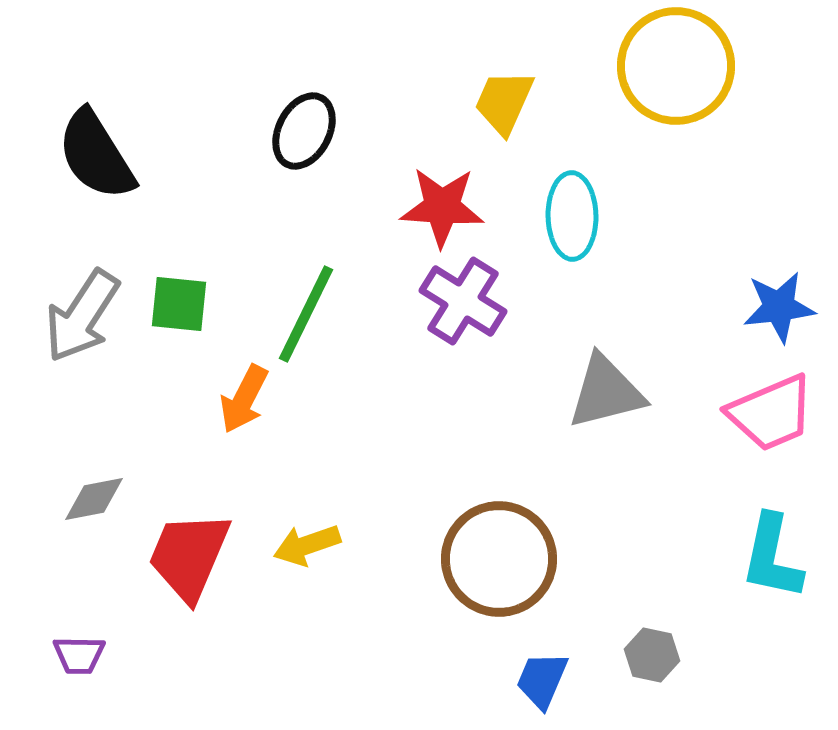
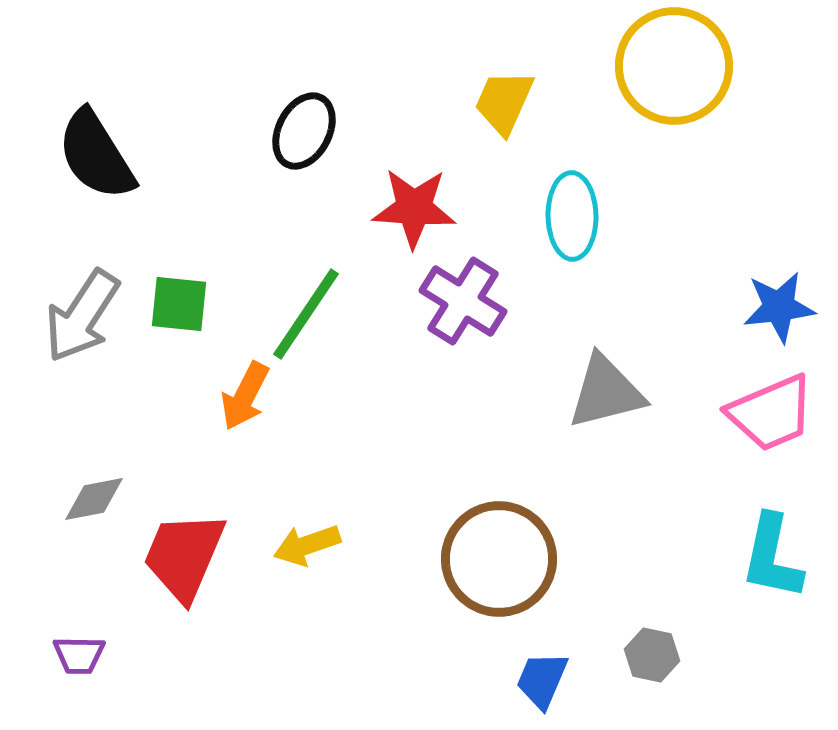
yellow circle: moved 2 px left
red star: moved 28 px left, 1 px down
green line: rotated 8 degrees clockwise
orange arrow: moved 1 px right, 3 px up
red trapezoid: moved 5 px left
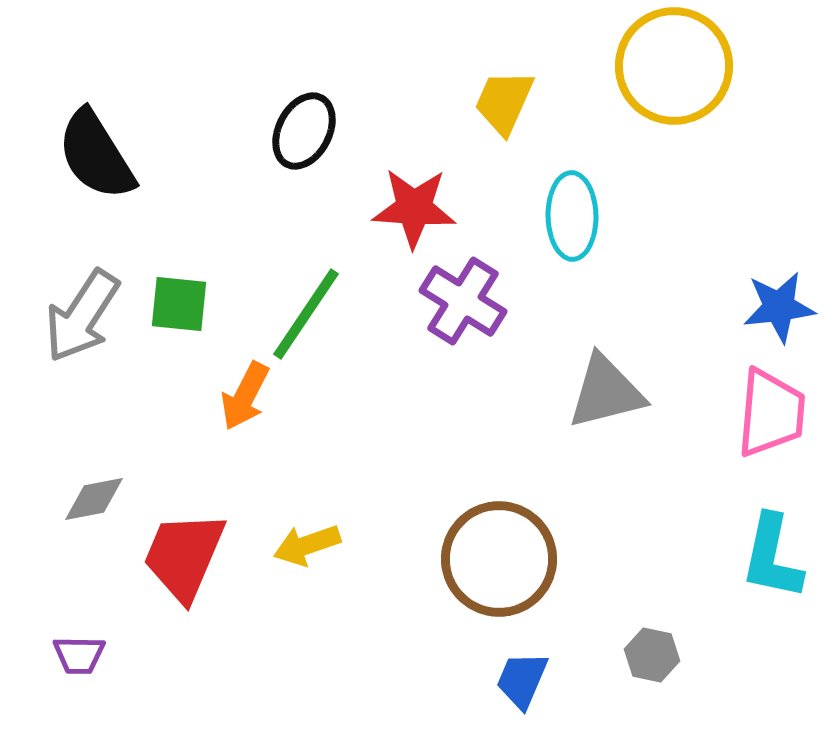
pink trapezoid: rotated 62 degrees counterclockwise
blue trapezoid: moved 20 px left
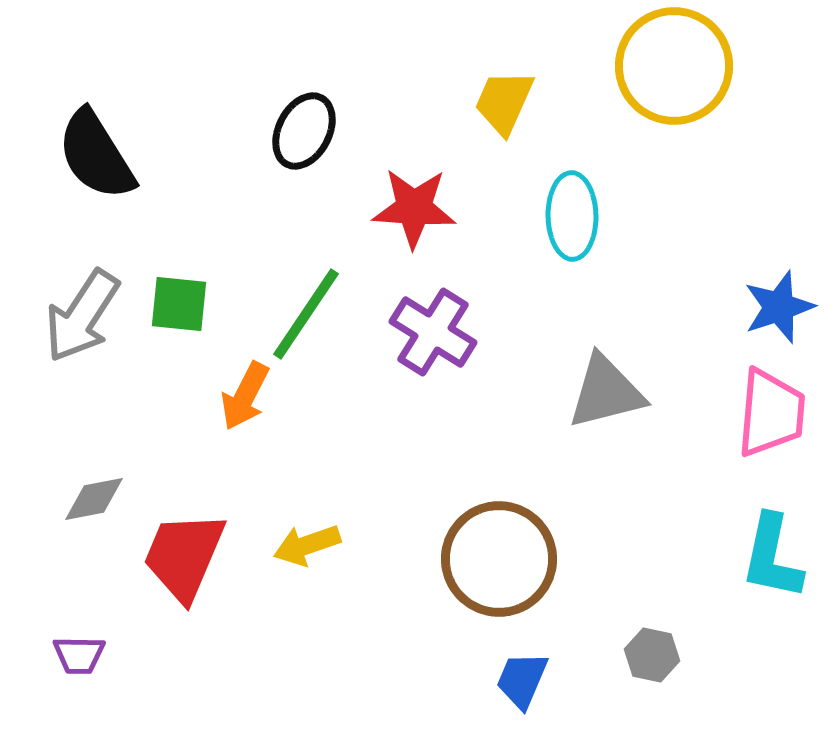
purple cross: moved 30 px left, 31 px down
blue star: rotated 12 degrees counterclockwise
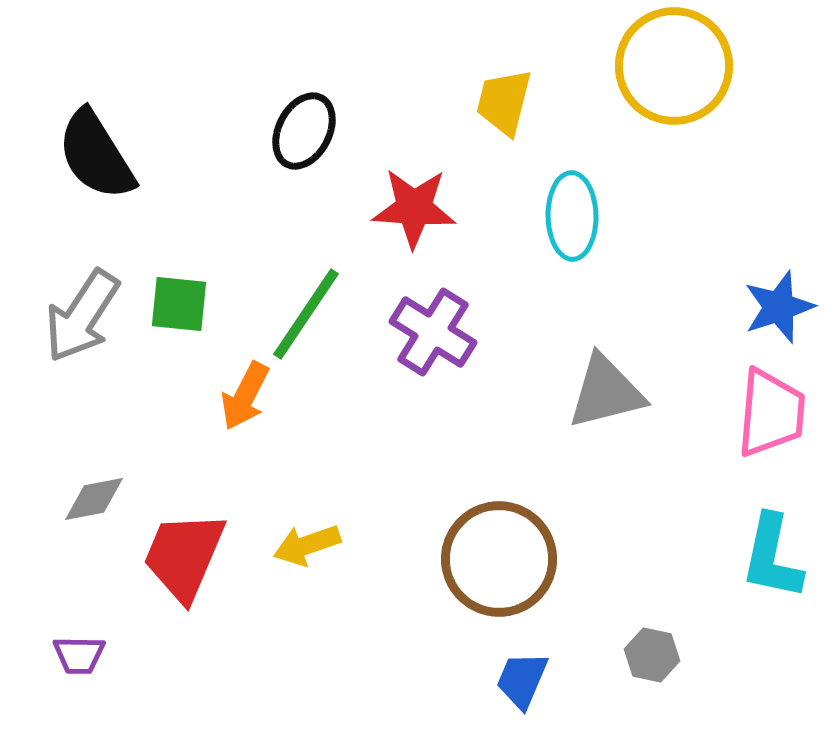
yellow trapezoid: rotated 10 degrees counterclockwise
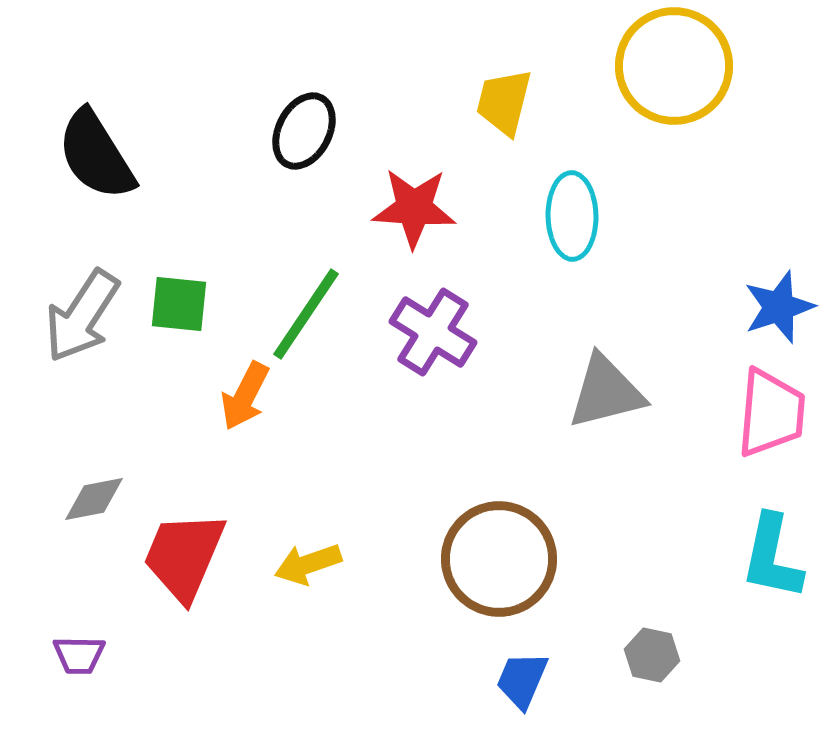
yellow arrow: moved 1 px right, 19 px down
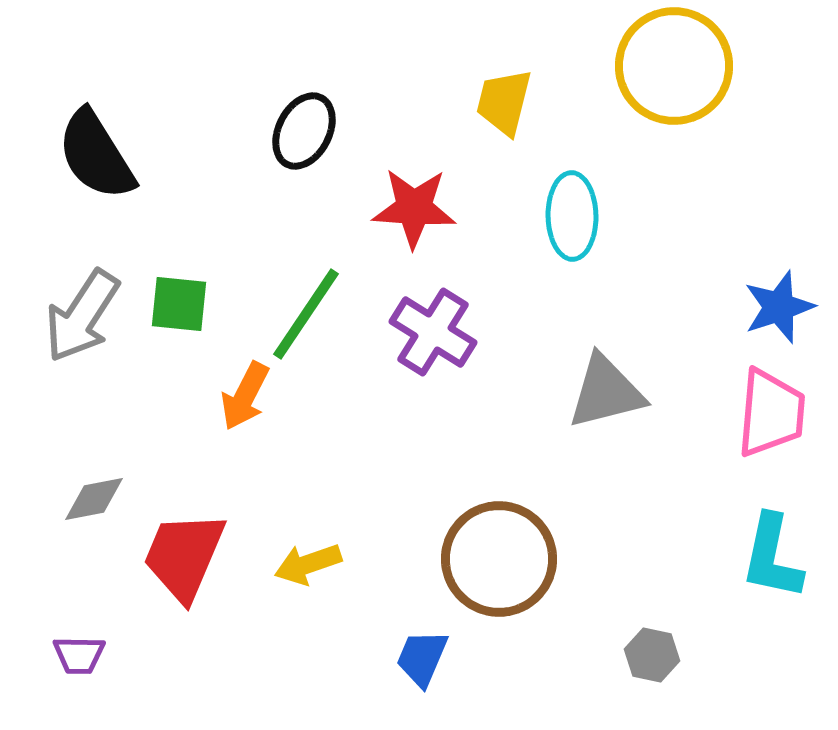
blue trapezoid: moved 100 px left, 22 px up
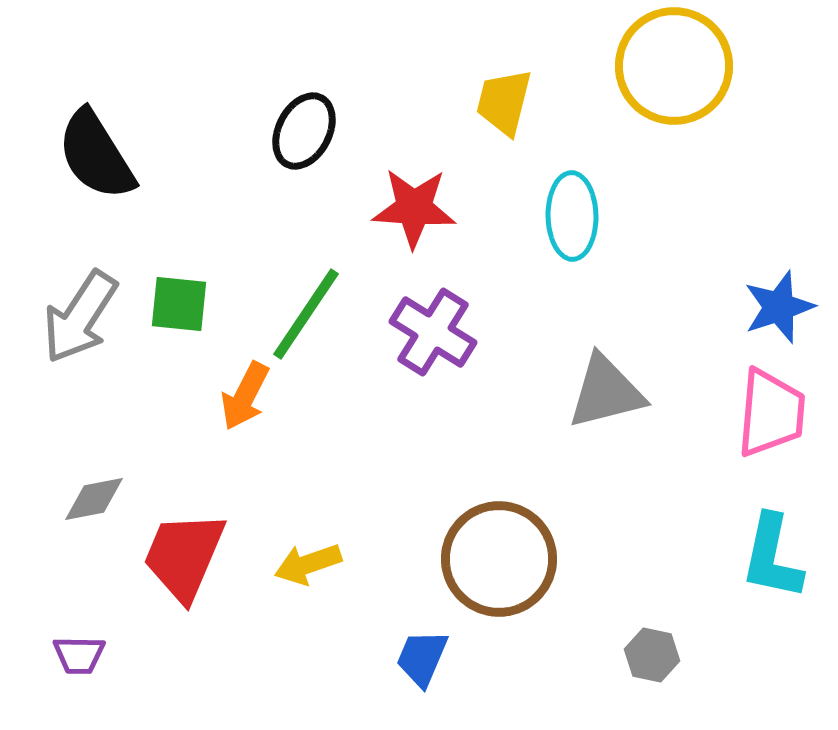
gray arrow: moved 2 px left, 1 px down
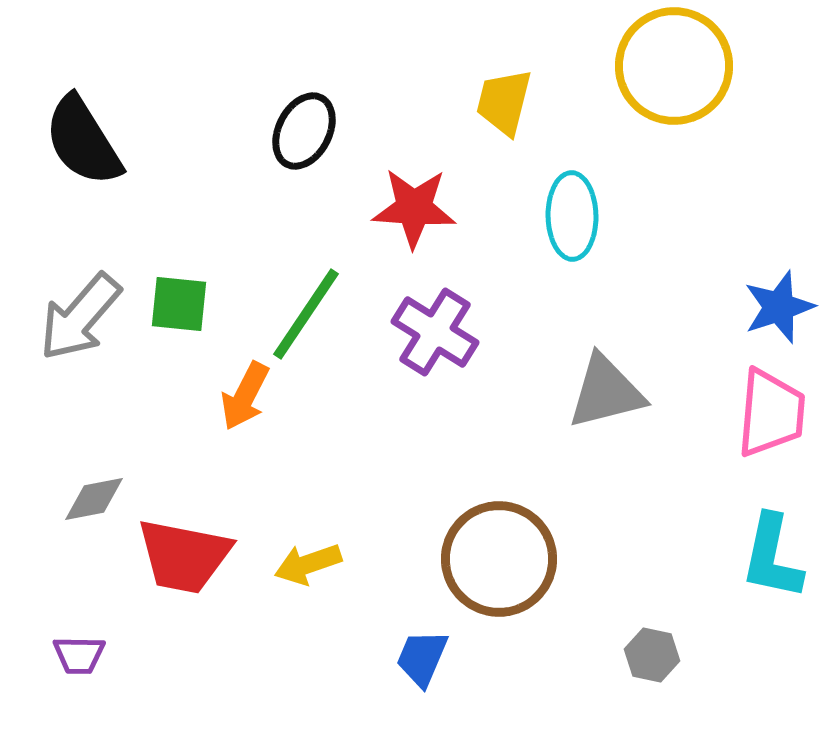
black semicircle: moved 13 px left, 14 px up
gray arrow: rotated 8 degrees clockwise
purple cross: moved 2 px right
red trapezoid: rotated 102 degrees counterclockwise
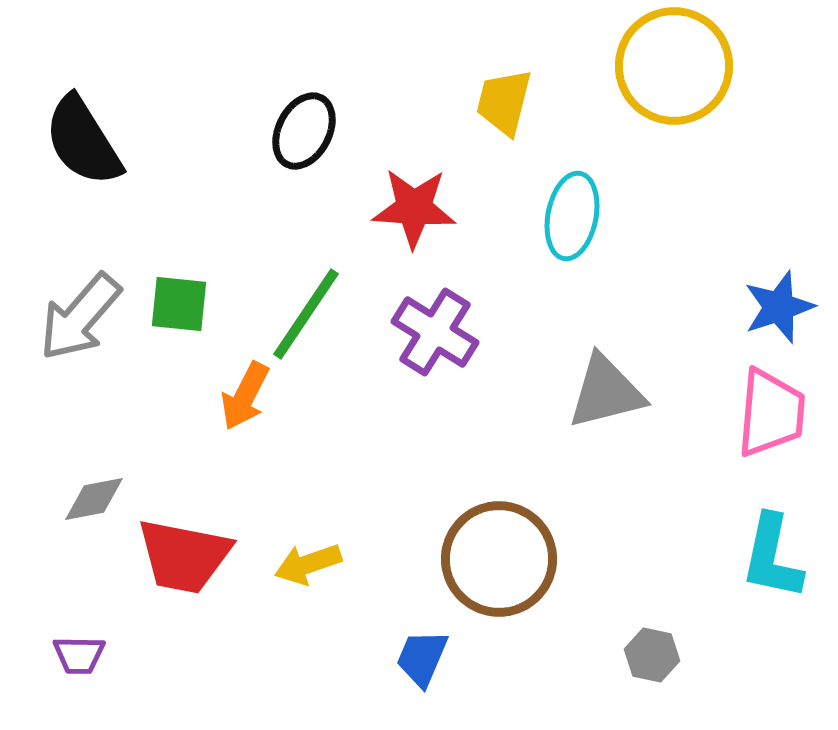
cyan ellipse: rotated 12 degrees clockwise
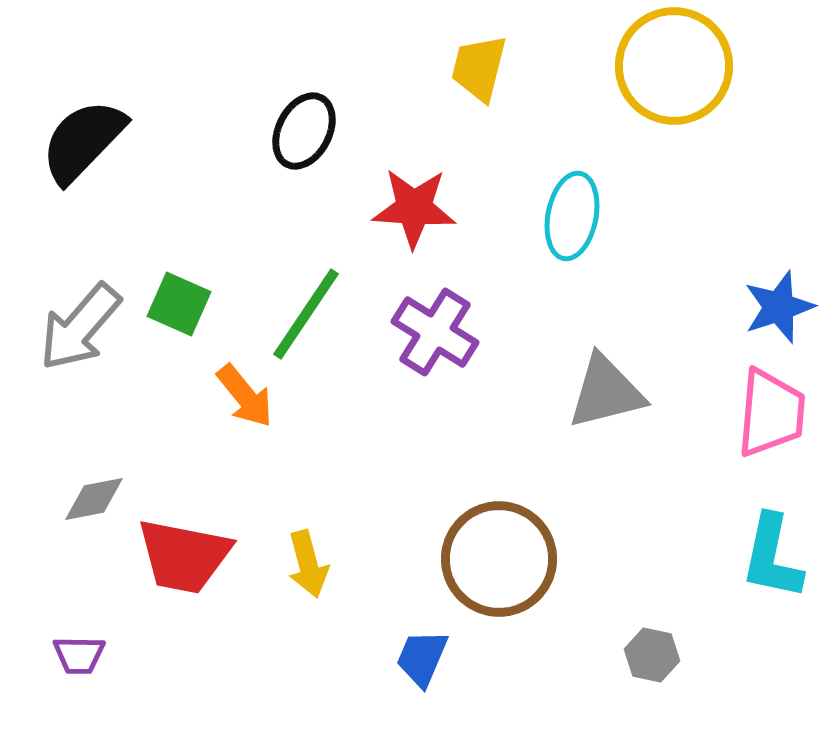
yellow trapezoid: moved 25 px left, 34 px up
black semicircle: rotated 76 degrees clockwise
green square: rotated 18 degrees clockwise
gray arrow: moved 10 px down
orange arrow: rotated 66 degrees counterclockwise
yellow arrow: rotated 86 degrees counterclockwise
